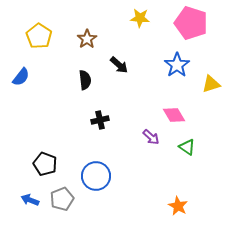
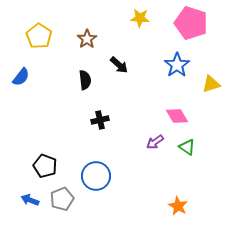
pink diamond: moved 3 px right, 1 px down
purple arrow: moved 4 px right, 5 px down; rotated 102 degrees clockwise
black pentagon: moved 2 px down
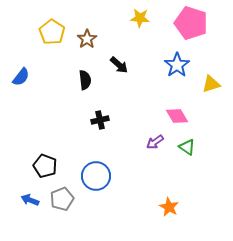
yellow pentagon: moved 13 px right, 4 px up
orange star: moved 9 px left, 1 px down
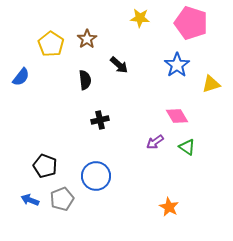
yellow pentagon: moved 1 px left, 12 px down
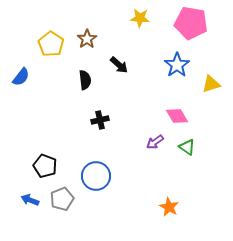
pink pentagon: rotated 8 degrees counterclockwise
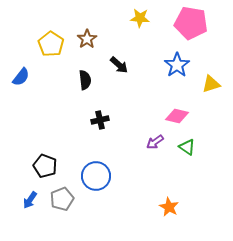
pink diamond: rotated 45 degrees counterclockwise
blue arrow: rotated 78 degrees counterclockwise
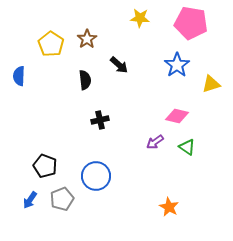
blue semicircle: moved 2 px left, 1 px up; rotated 144 degrees clockwise
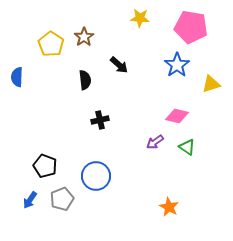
pink pentagon: moved 4 px down
brown star: moved 3 px left, 2 px up
blue semicircle: moved 2 px left, 1 px down
